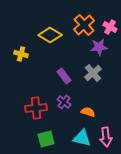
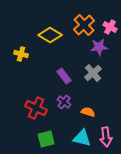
red cross: rotated 30 degrees clockwise
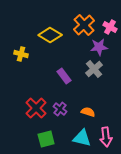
gray cross: moved 1 px right, 4 px up
purple cross: moved 4 px left, 7 px down
red cross: rotated 20 degrees clockwise
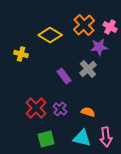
gray cross: moved 6 px left
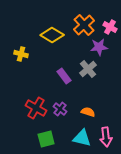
yellow diamond: moved 2 px right
red cross: rotated 15 degrees counterclockwise
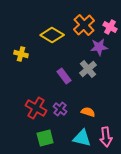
green square: moved 1 px left, 1 px up
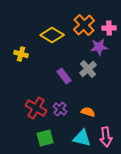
pink cross: moved 1 px left, 1 px down; rotated 32 degrees counterclockwise
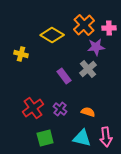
purple star: moved 3 px left
red cross: moved 3 px left; rotated 25 degrees clockwise
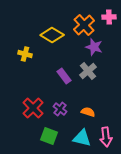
pink cross: moved 11 px up
purple star: moved 2 px left; rotated 24 degrees clockwise
yellow cross: moved 4 px right
gray cross: moved 2 px down
red cross: rotated 10 degrees counterclockwise
green square: moved 4 px right, 2 px up; rotated 36 degrees clockwise
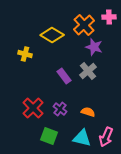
pink arrow: rotated 30 degrees clockwise
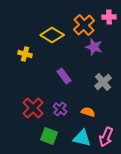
gray cross: moved 15 px right, 11 px down
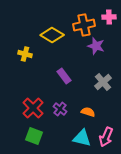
orange cross: rotated 30 degrees clockwise
purple star: moved 2 px right, 1 px up
green square: moved 15 px left
